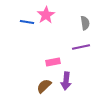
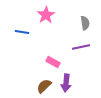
blue line: moved 5 px left, 10 px down
pink rectangle: rotated 40 degrees clockwise
purple arrow: moved 2 px down
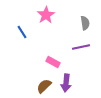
blue line: rotated 48 degrees clockwise
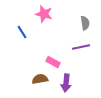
pink star: moved 2 px left, 1 px up; rotated 24 degrees counterclockwise
brown semicircle: moved 4 px left, 7 px up; rotated 35 degrees clockwise
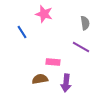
purple line: rotated 42 degrees clockwise
pink rectangle: rotated 24 degrees counterclockwise
